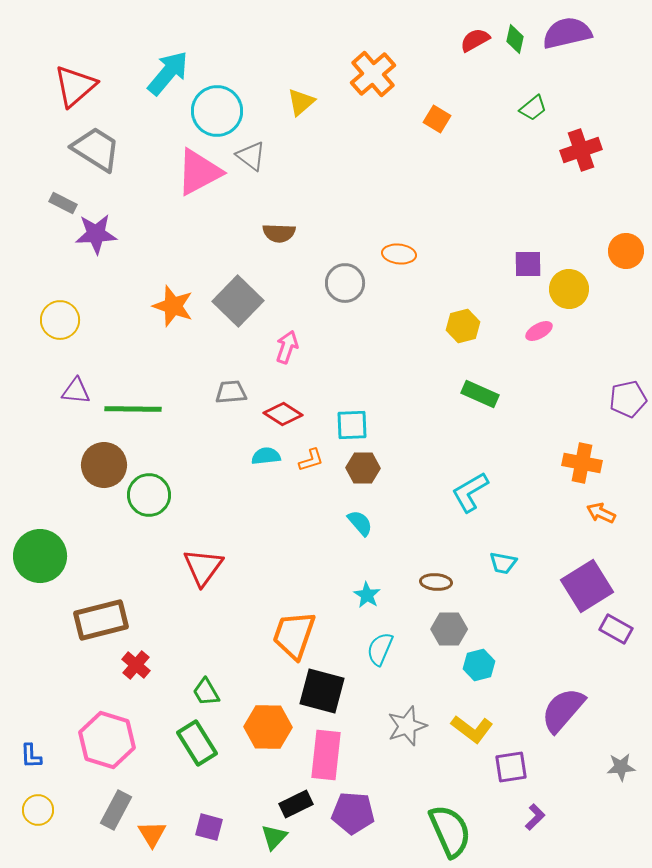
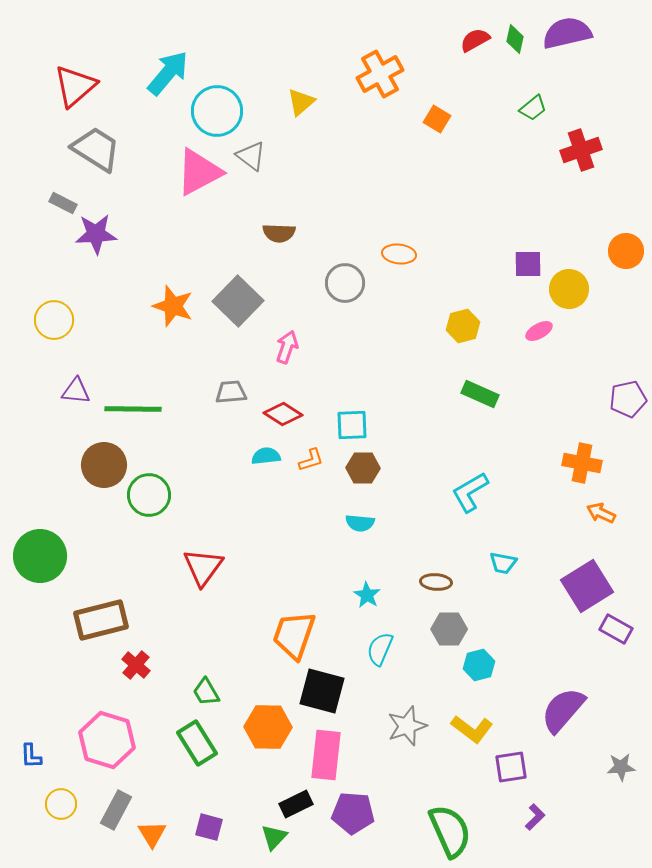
orange cross at (373, 74): moved 7 px right; rotated 12 degrees clockwise
yellow circle at (60, 320): moved 6 px left
cyan semicircle at (360, 523): rotated 136 degrees clockwise
yellow circle at (38, 810): moved 23 px right, 6 px up
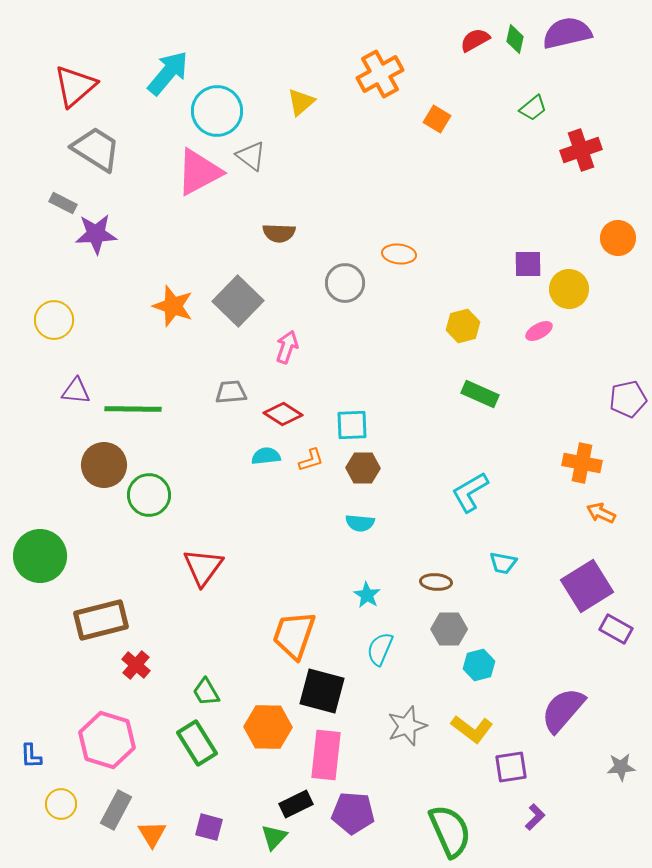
orange circle at (626, 251): moved 8 px left, 13 px up
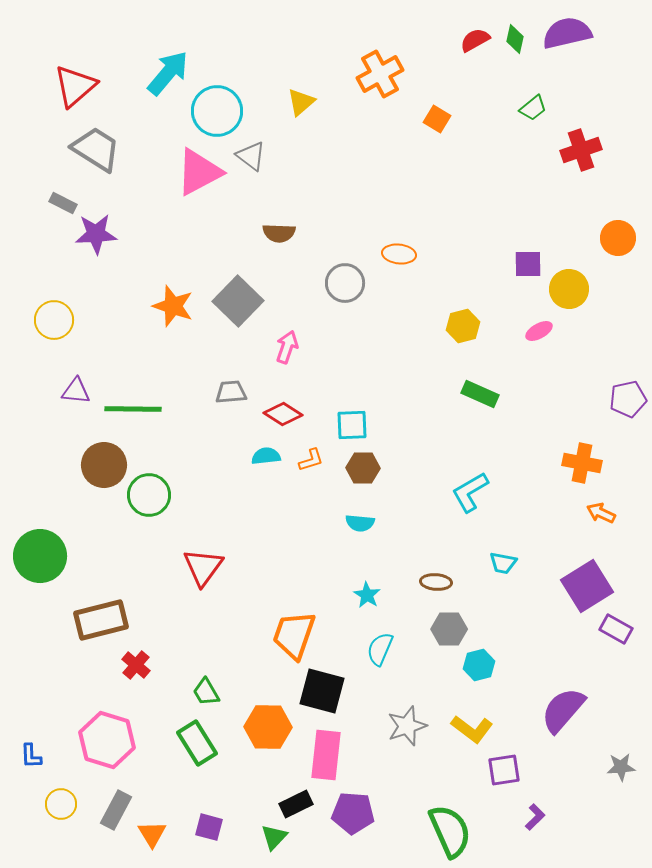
purple square at (511, 767): moved 7 px left, 3 px down
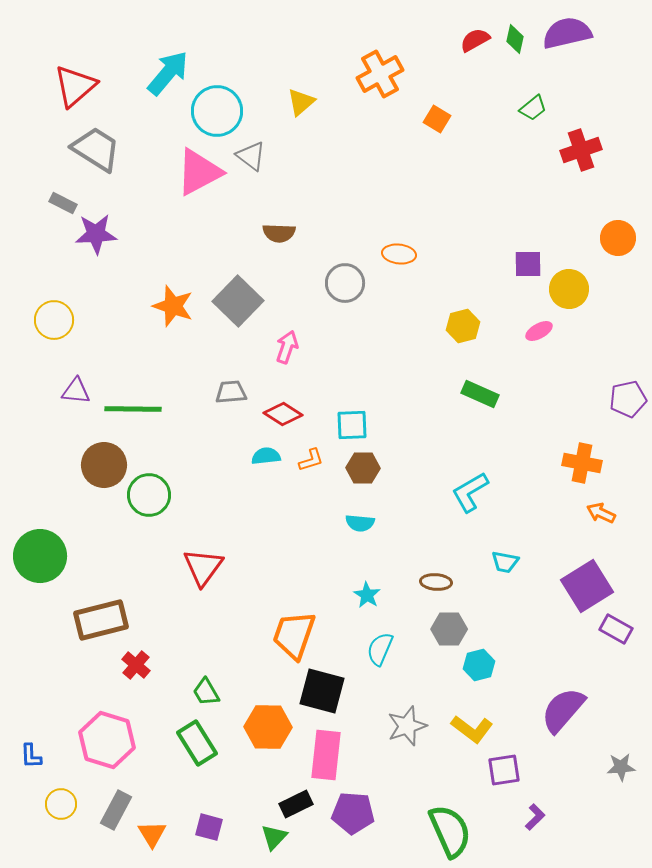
cyan trapezoid at (503, 563): moved 2 px right, 1 px up
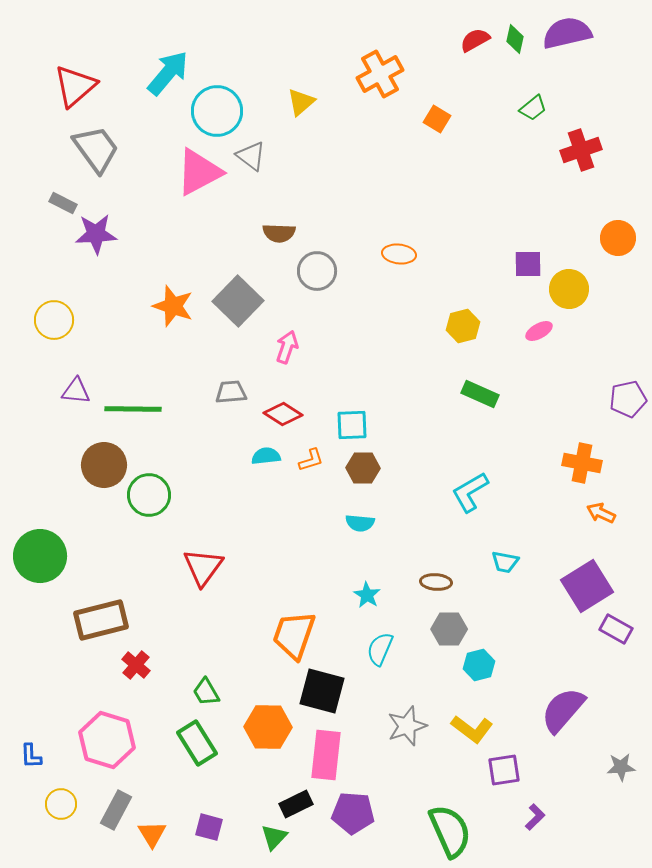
gray trapezoid at (96, 149): rotated 22 degrees clockwise
gray circle at (345, 283): moved 28 px left, 12 px up
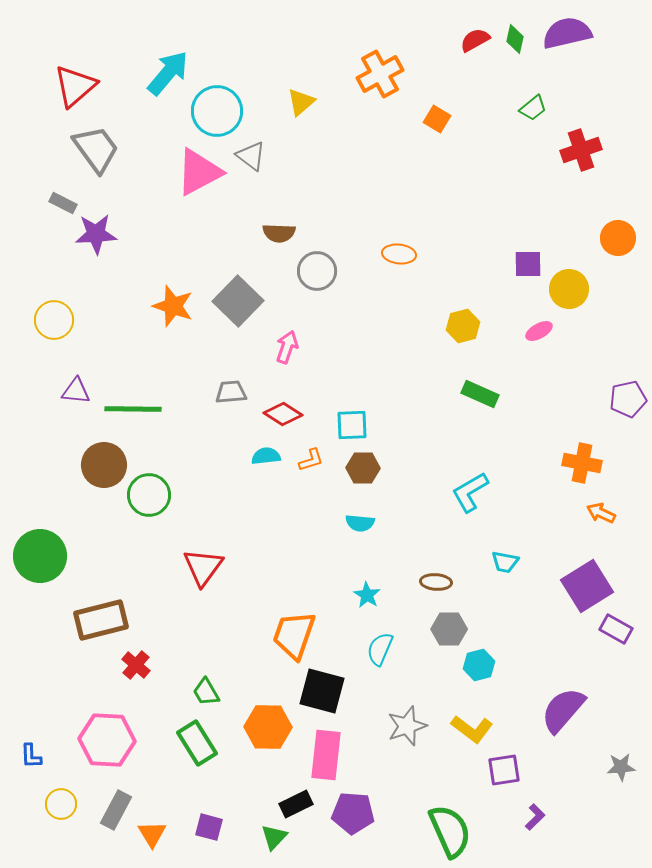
pink hexagon at (107, 740): rotated 14 degrees counterclockwise
